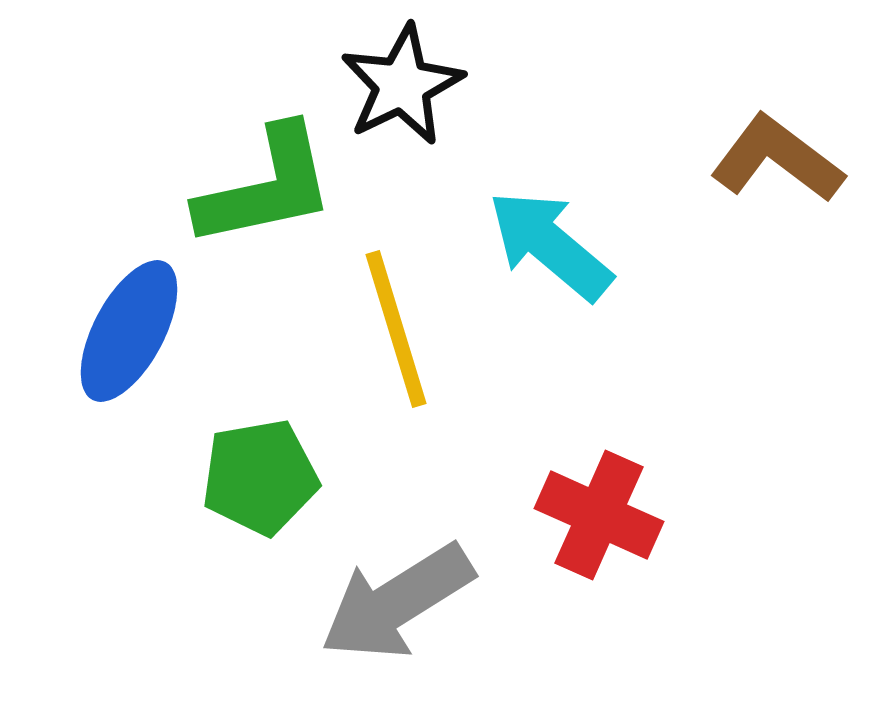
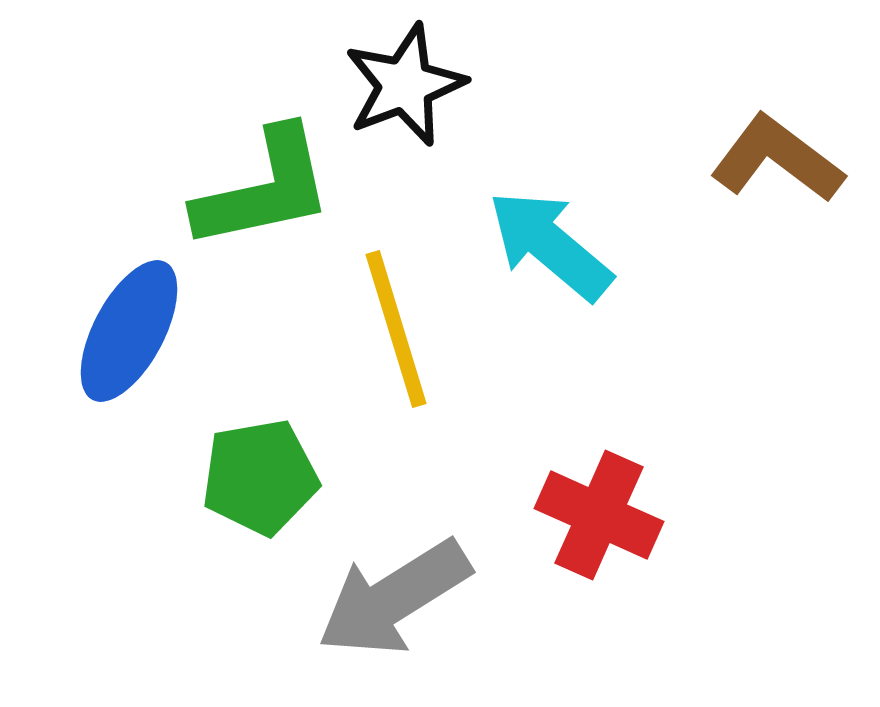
black star: moved 3 px right; rotated 5 degrees clockwise
green L-shape: moved 2 px left, 2 px down
gray arrow: moved 3 px left, 4 px up
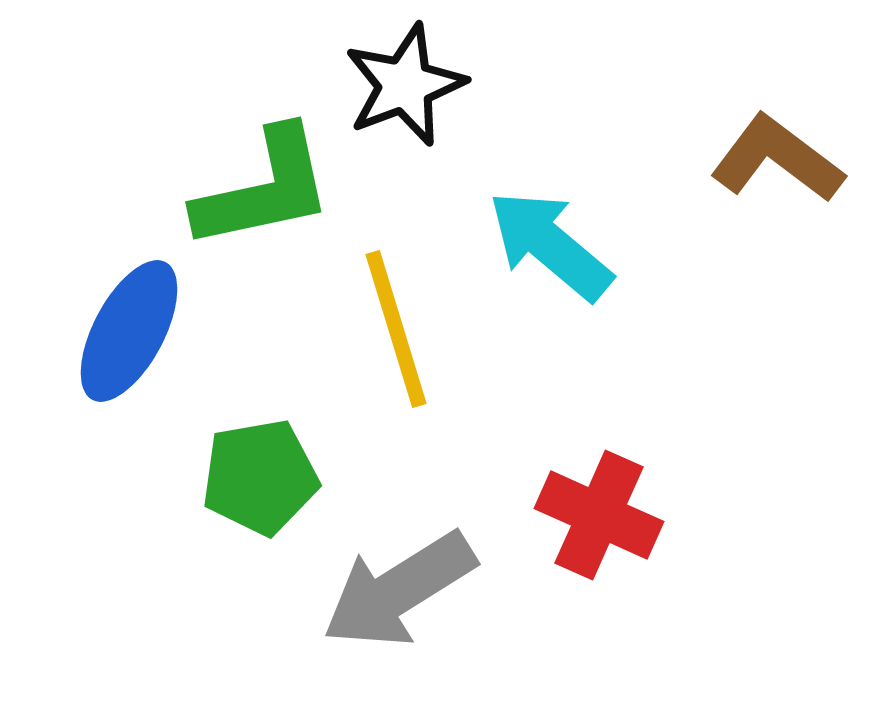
gray arrow: moved 5 px right, 8 px up
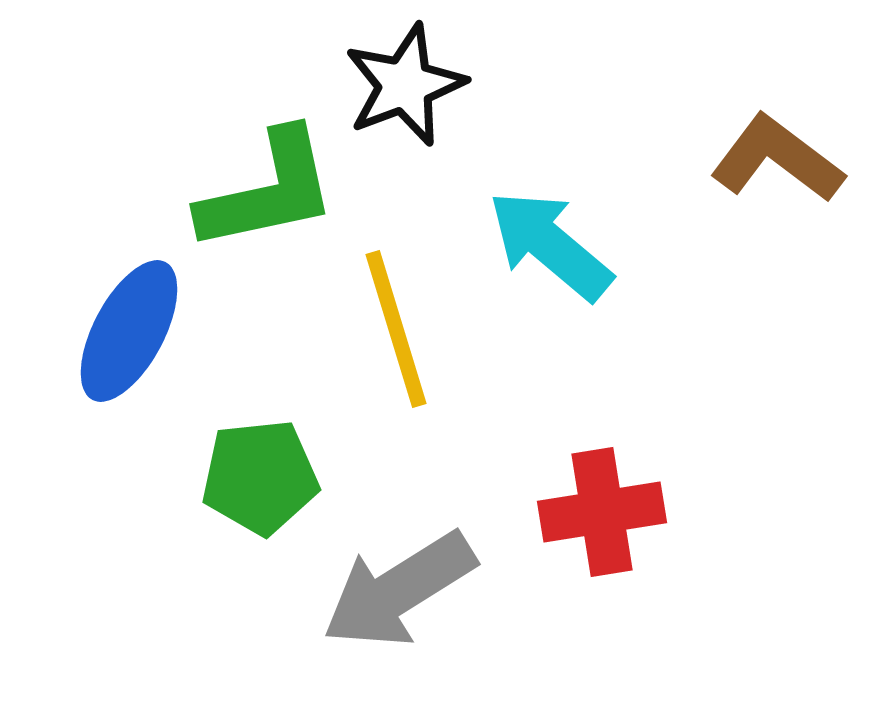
green L-shape: moved 4 px right, 2 px down
green pentagon: rotated 4 degrees clockwise
red cross: moved 3 px right, 3 px up; rotated 33 degrees counterclockwise
